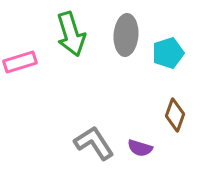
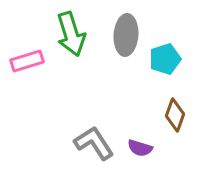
cyan pentagon: moved 3 px left, 6 px down
pink rectangle: moved 7 px right, 1 px up
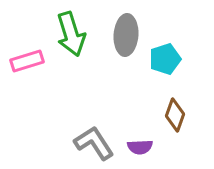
purple semicircle: moved 1 px up; rotated 20 degrees counterclockwise
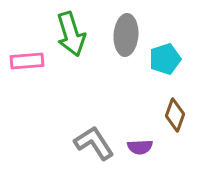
pink rectangle: rotated 12 degrees clockwise
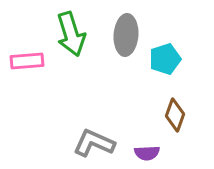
gray L-shape: rotated 33 degrees counterclockwise
purple semicircle: moved 7 px right, 6 px down
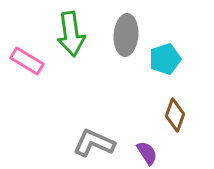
green arrow: rotated 9 degrees clockwise
pink rectangle: rotated 36 degrees clockwise
purple semicircle: rotated 120 degrees counterclockwise
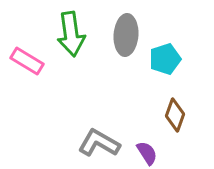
gray L-shape: moved 5 px right; rotated 6 degrees clockwise
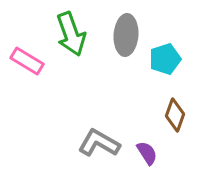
green arrow: rotated 12 degrees counterclockwise
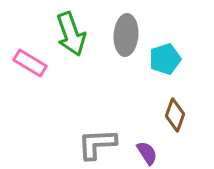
pink rectangle: moved 3 px right, 2 px down
gray L-shape: moved 2 px left, 1 px down; rotated 33 degrees counterclockwise
